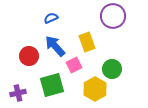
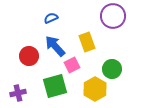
pink square: moved 2 px left
green square: moved 3 px right, 1 px down
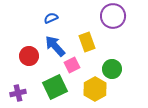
green square: moved 1 px down; rotated 10 degrees counterclockwise
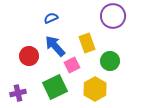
yellow rectangle: moved 1 px down
green circle: moved 2 px left, 8 px up
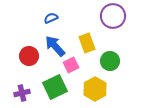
pink square: moved 1 px left
purple cross: moved 4 px right
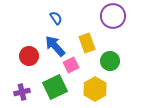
blue semicircle: moved 5 px right; rotated 80 degrees clockwise
purple cross: moved 1 px up
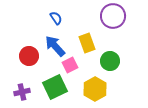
pink square: moved 1 px left
